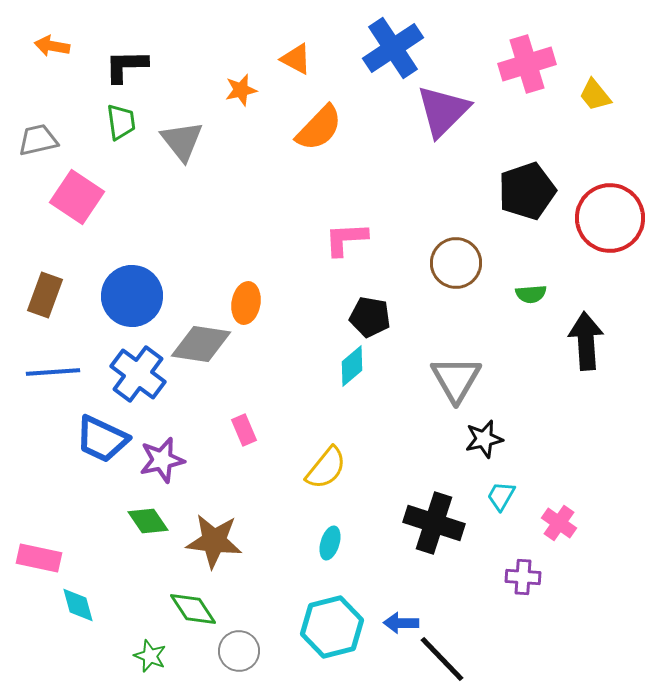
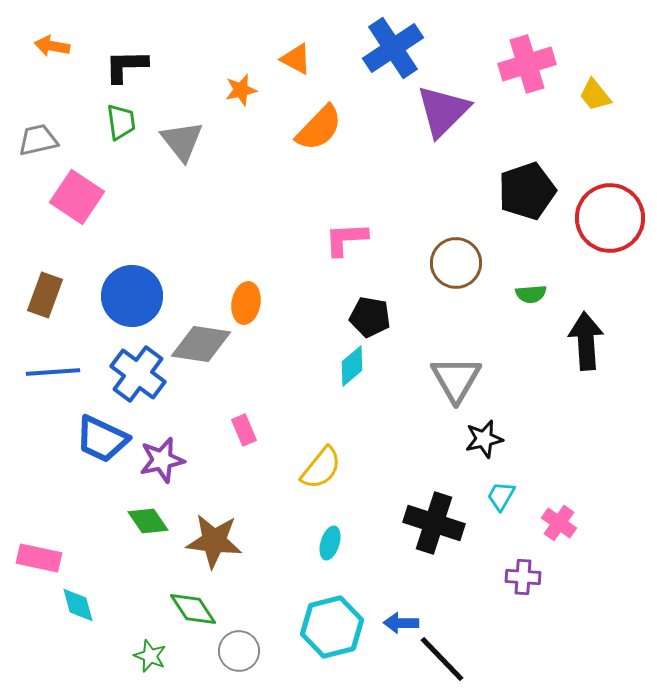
yellow semicircle at (326, 468): moved 5 px left
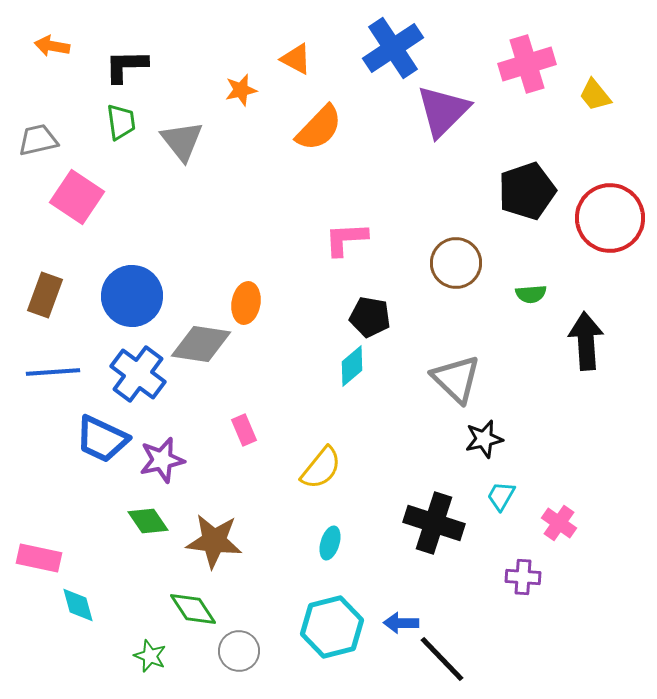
gray triangle at (456, 379): rotated 16 degrees counterclockwise
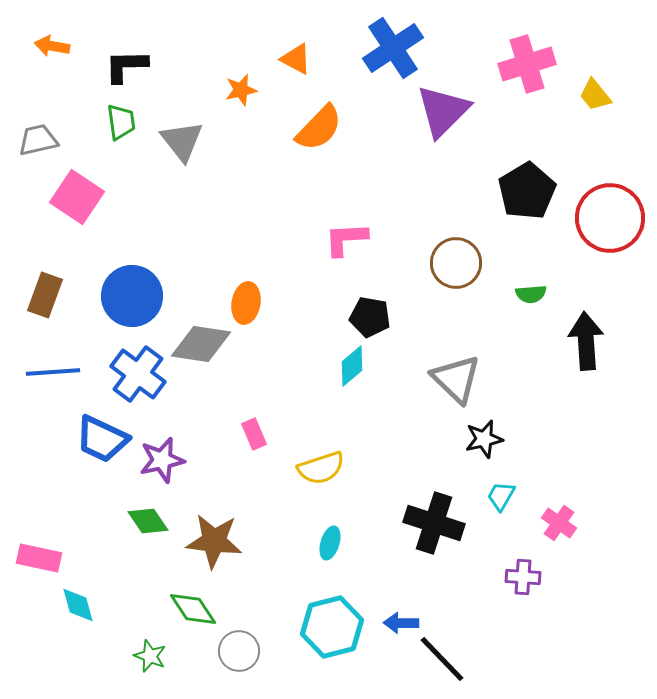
black pentagon at (527, 191): rotated 12 degrees counterclockwise
pink rectangle at (244, 430): moved 10 px right, 4 px down
yellow semicircle at (321, 468): rotated 33 degrees clockwise
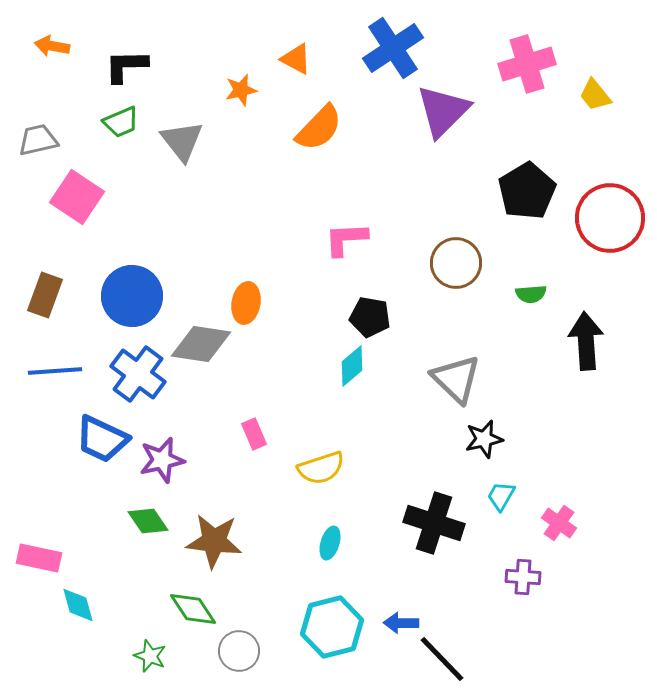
green trapezoid at (121, 122): rotated 75 degrees clockwise
blue line at (53, 372): moved 2 px right, 1 px up
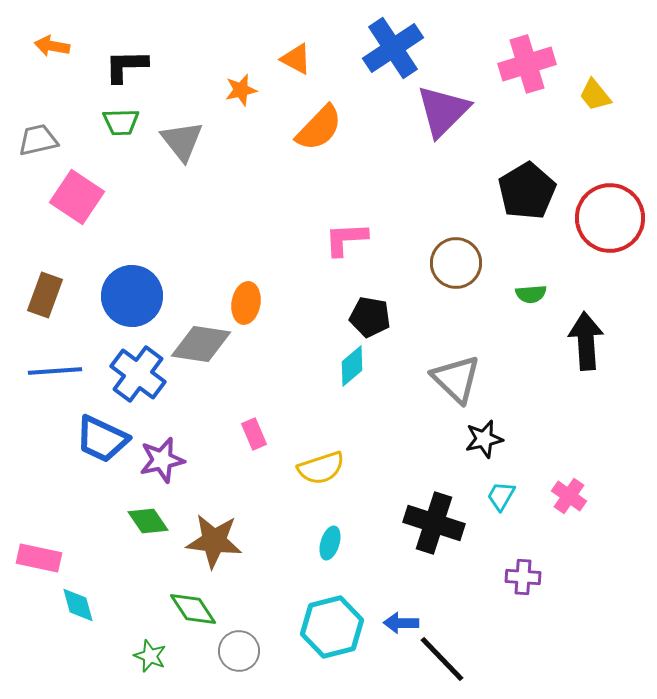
green trapezoid at (121, 122): rotated 21 degrees clockwise
pink cross at (559, 523): moved 10 px right, 27 px up
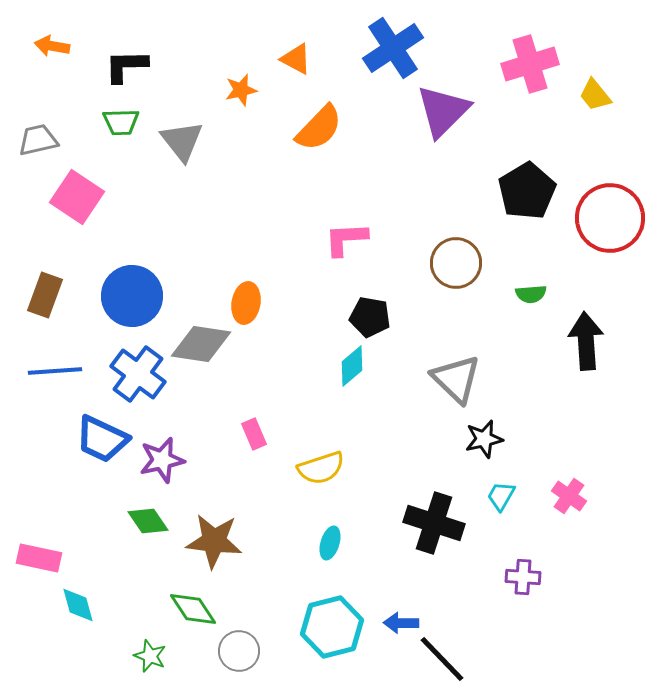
pink cross at (527, 64): moved 3 px right
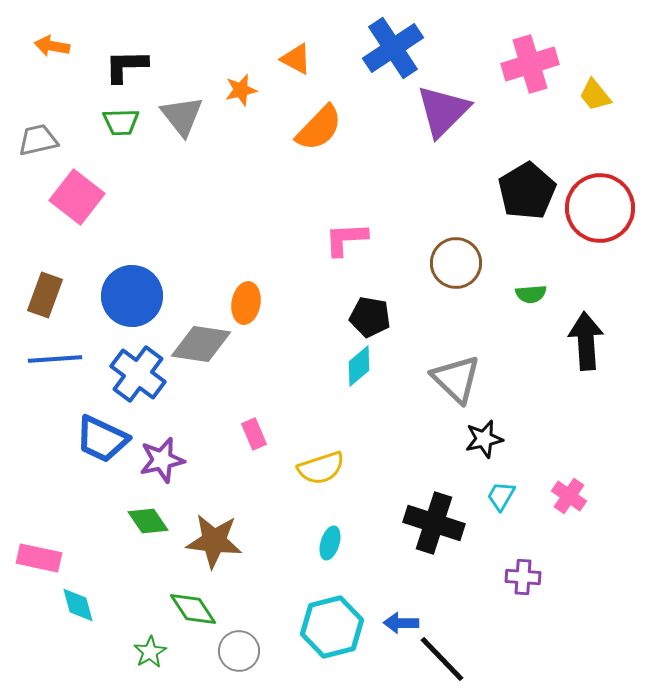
gray triangle at (182, 141): moved 25 px up
pink square at (77, 197): rotated 4 degrees clockwise
red circle at (610, 218): moved 10 px left, 10 px up
cyan diamond at (352, 366): moved 7 px right
blue line at (55, 371): moved 12 px up
green star at (150, 656): moved 4 px up; rotated 20 degrees clockwise
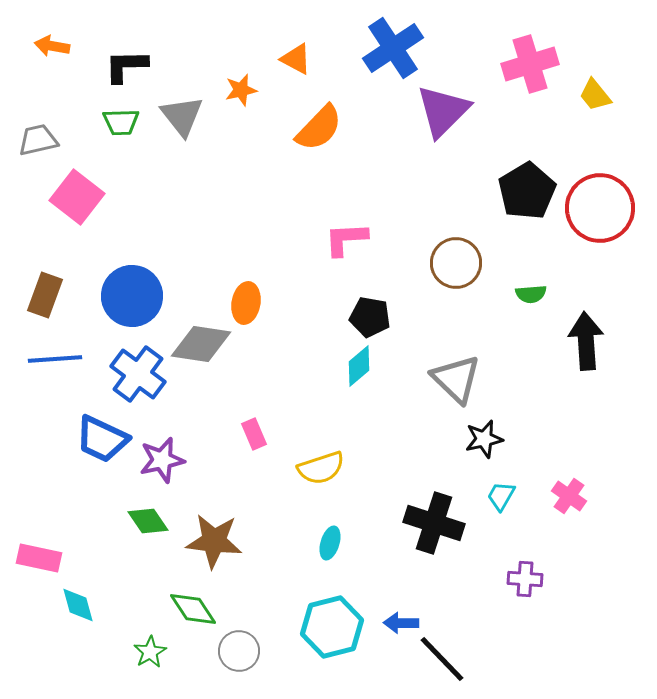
purple cross at (523, 577): moved 2 px right, 2 px down
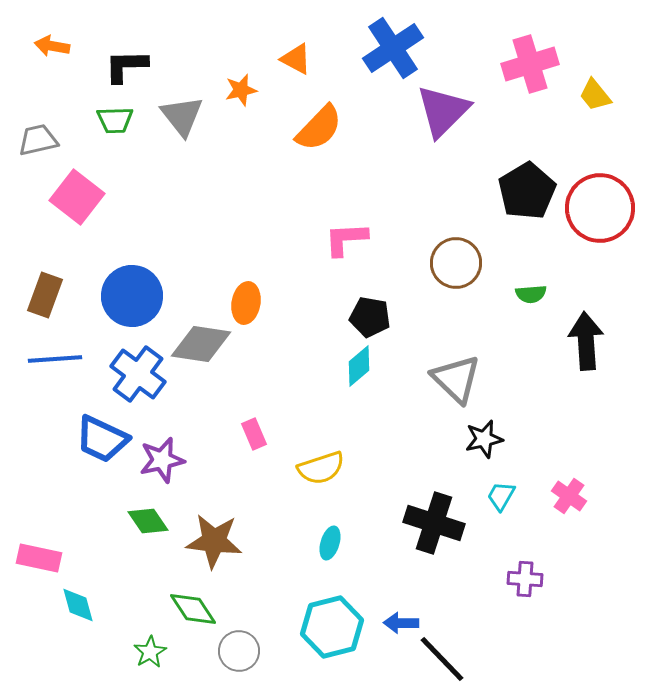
green trapezoid at (121, 122): moved 6 px left, 2 px up
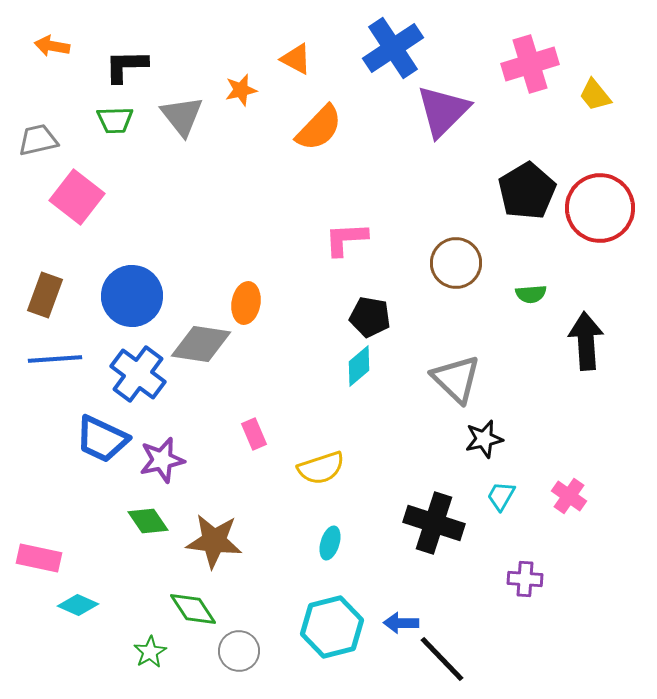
cyan diamond at (78, 605): rotated 51 degrees counterclockwise
